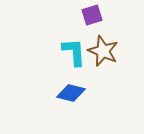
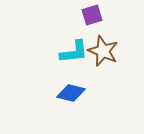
cyan L-shape: rotated 88 degrees clockwise
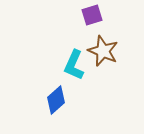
cyan L-shape: moved 13 px down; rotated 120 degrees clockwise
blue diamond: moved 15 px left, 7 px down; rotated 56 degrees counterclockwise
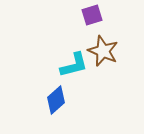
cyan L-shape: rotated 128 degrees counterclockwise
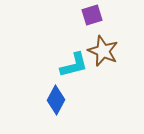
blue diamond: rotated 20 degrees counterclockwise
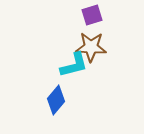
brown star: moved 12 px left, 4 px up; rotated 20 degrees counterclockwise
blue diamond: rotated 12 degrees clockwise
